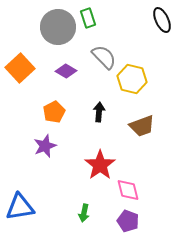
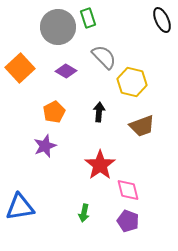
yellow hexagon: moved 3 px down
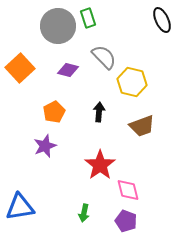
gray circle: moved 1 px up
purple diamond: moved 2 px right, 1 px up; rotated 15 degrees counterclockwise
purple pentagon: moved 2 px left
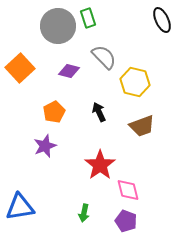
purple diamond: moved 1 px right, 1 px down
yellow hexagon: moved 3 px right
black arrow: rotated 30 degrees counterclockwise
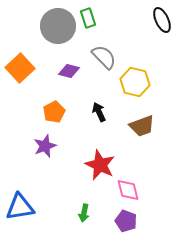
red star: rotated 12 degrees counterclockwise
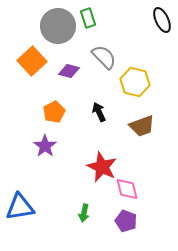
orange square: moved 12 px right, 7 px up
purple star: rotated 15 degrees counterclockwise
red star: moved 2 px right, 2 px down
pink diamond: moved 1 px left, 1 px up
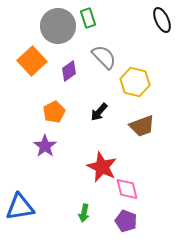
purple diamond: rotated 50 degrees counterclockwise
black arrow: rotated 114 degrees counterclockwise
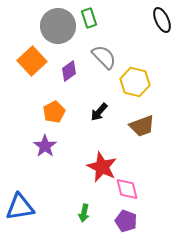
green rectangle: moved 1 px right
